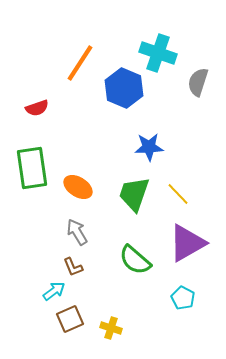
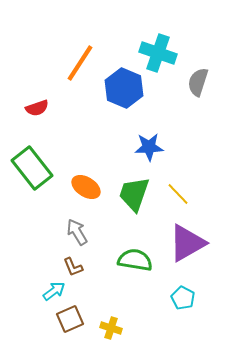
green rectangle: rotated 30 degrees counterclockwise
orange ellipse: moved 8 px right
green semicircle: rotated 148 degrees clockwise
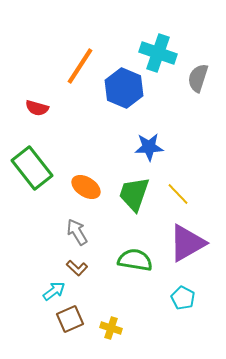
orange line: moved 3 px down
gray semicircle: moved 4 px up
red semicircle: rotated 35 degrees clockwise
brown L-shape: moved 4 px right, 1 px down; rotated 25 degrees counterclockwise
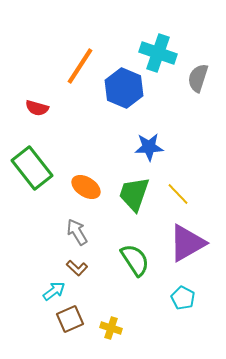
green semicircle: rotated 48 degrees clockwise
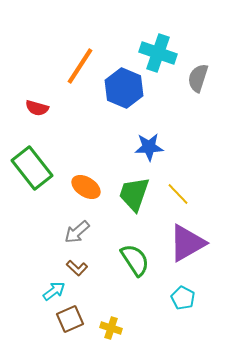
gray arrow: rotated 100 degrees counterclockwise
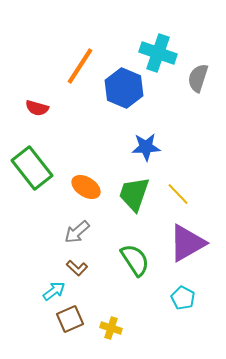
blue star: moved 3 px left
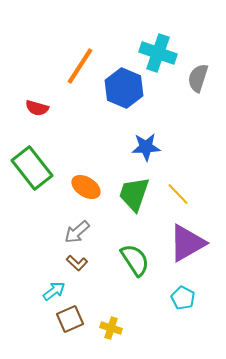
brown L-shape: moved 5 px up
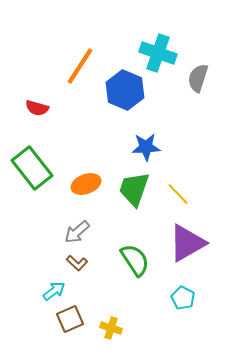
blue hexagon: moved 1 px right, 2 px down
orange ellipse: moved 3 px up; rotated 52 degrees counterclockwise
green trapezoid: moved 5 px up
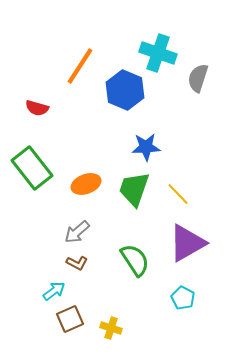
brown L-shape: rotated 15 degrees counterclockwise
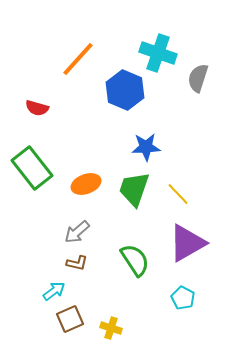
orange line: moved 2 px left, 7 px up; rotated 9 degrees clockwise
brown L-shape: rotated 15 degrees counterclockwise
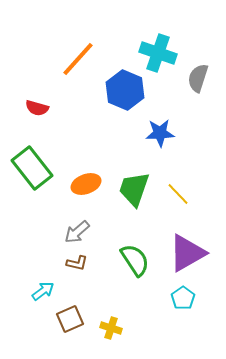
blue star: moved 14 px right, 14 px up
purple triangle: moved 10 px down
cyan arrow: moved 11 px left
cyan pentagon: rotated 10 degrees clockwise
